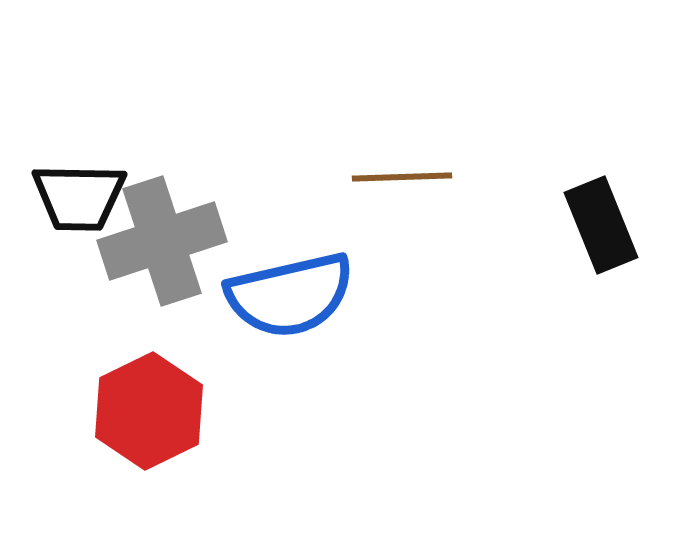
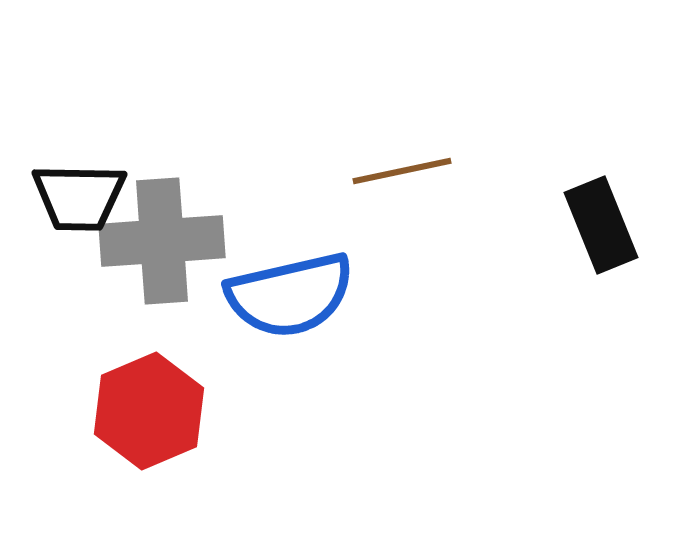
brown line: moved 6 px up; rotated 10 degrees counterclockwise
gray cross: rotated 14 degrees clockwise
red hexagon: rotated 3 degrees clockwise
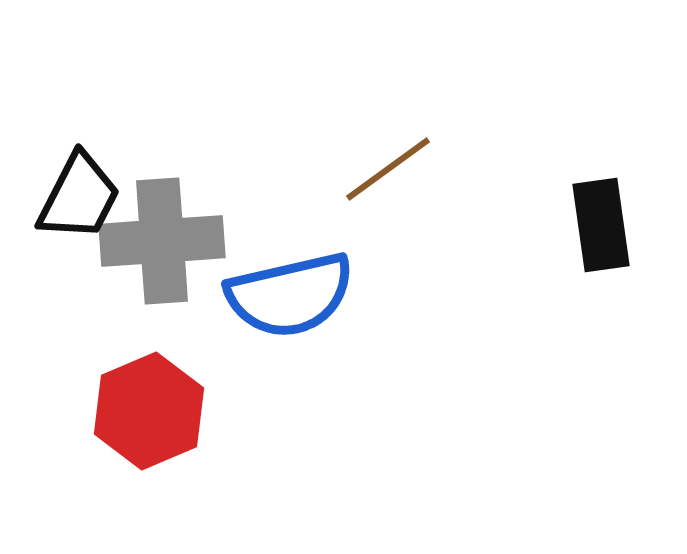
brown line: moved 14 px left, 2 px up; rotated 24 degrees counterclockwise
black trapezoid: rotated 64 degrees counterclockwise
black rectangle: rotated 14 degrees clockwise
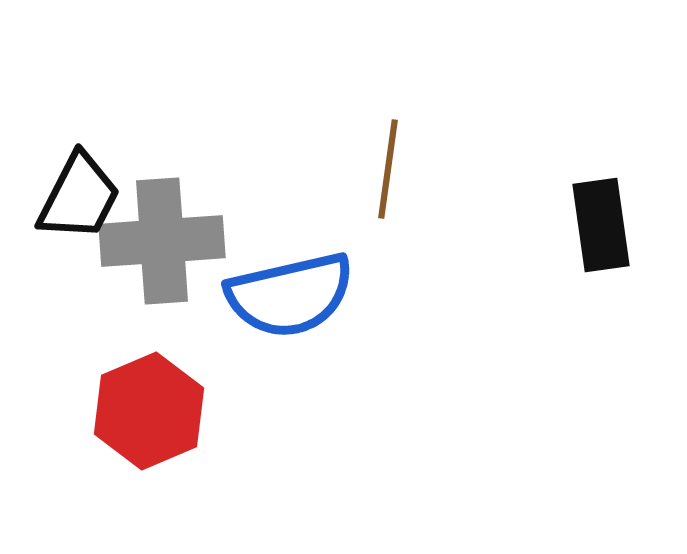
brown line: rotated 46 degrees counterclockwise
